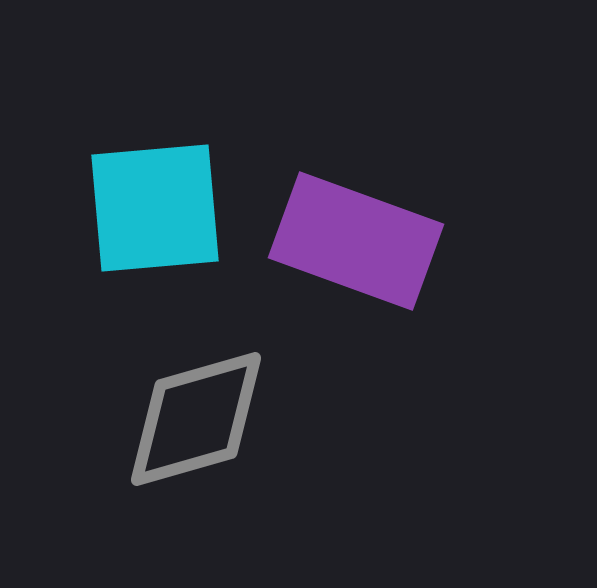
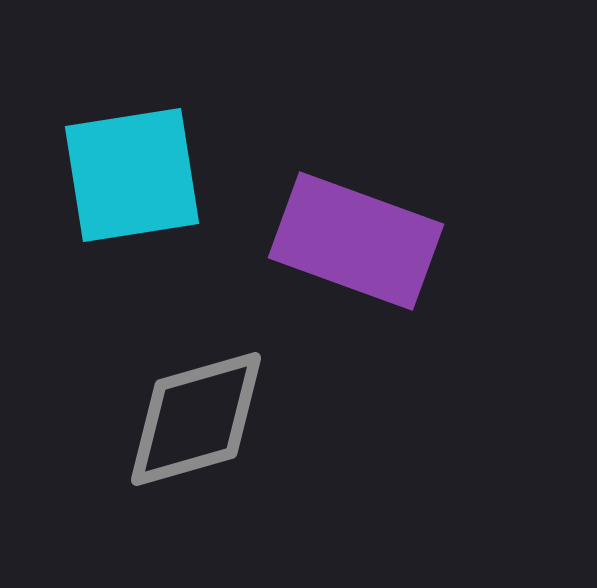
cyan square: moved 23 px left, 33 px up; rotated 4 degrees counterclockwise
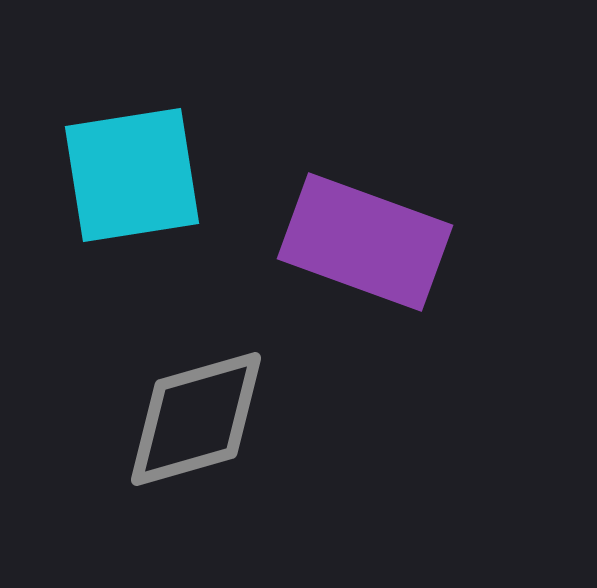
purple rectangle: moved 9 px right, 1 px down
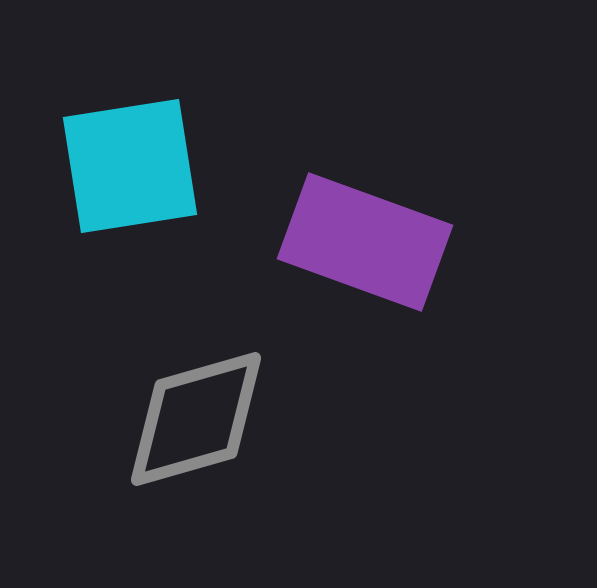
cyan square: moved 2 px left, 9 px up
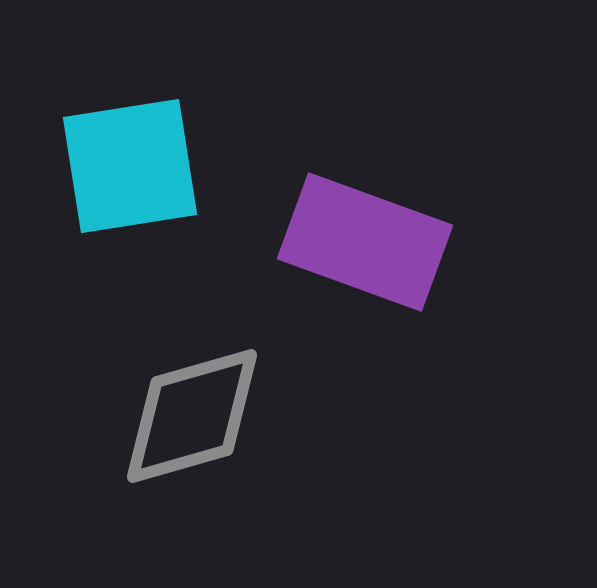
gray diamond: moved 4 px left, 3 px up
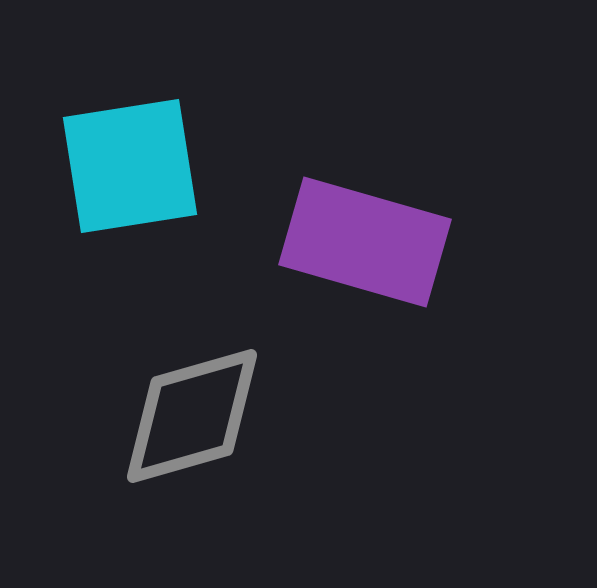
purple rectangle: rotated 4 degrees counterclockwise
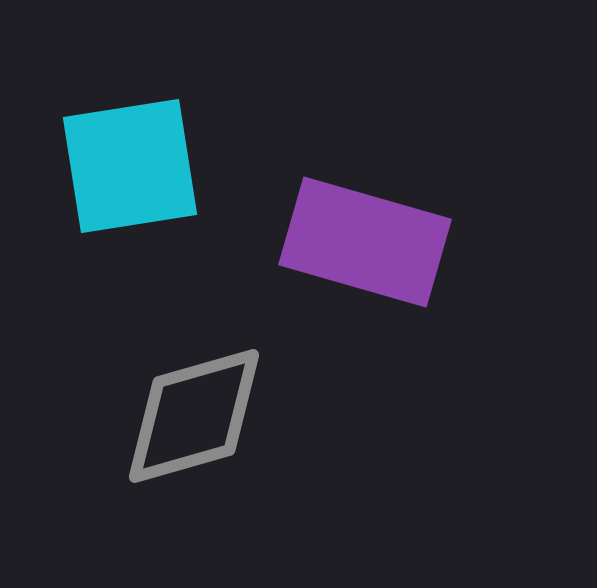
gray diamond: moved 2 px right
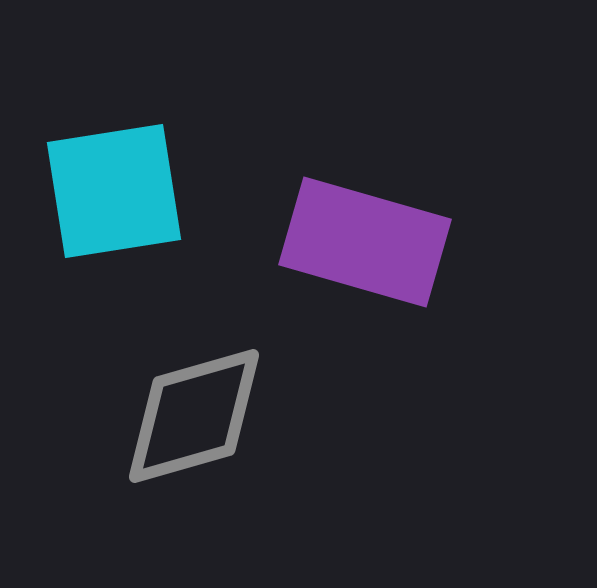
cyan square: moved 16 px left, 25 px down
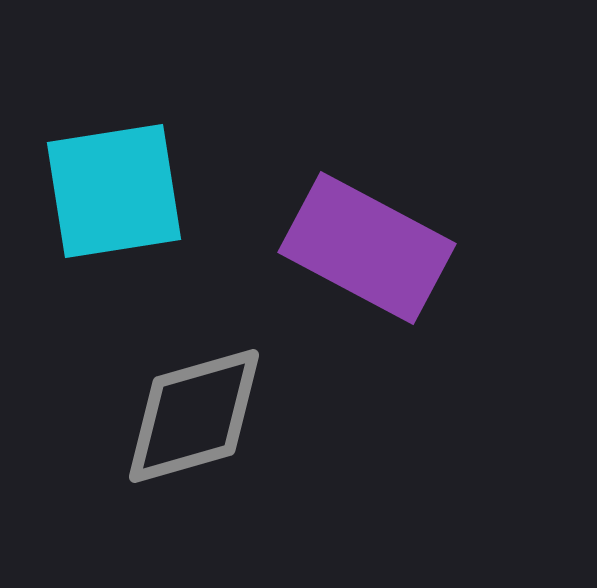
purple rectangle: moved 2 px right, 6 px down; rotated 12 degrees clockwise
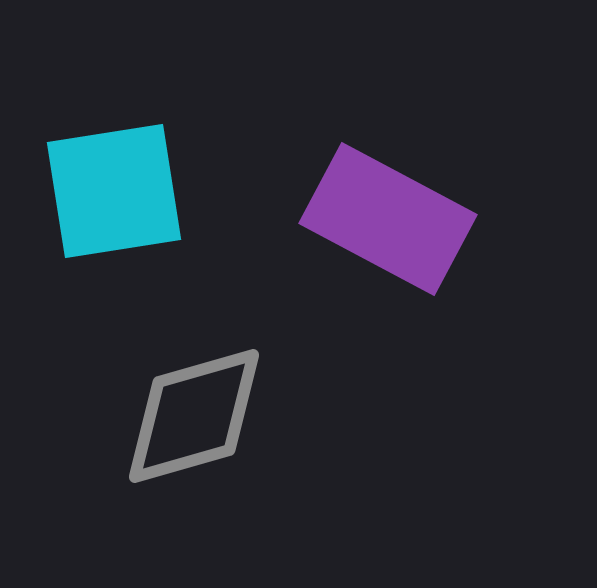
purple rectangle: moved 21 px right, 29 px up
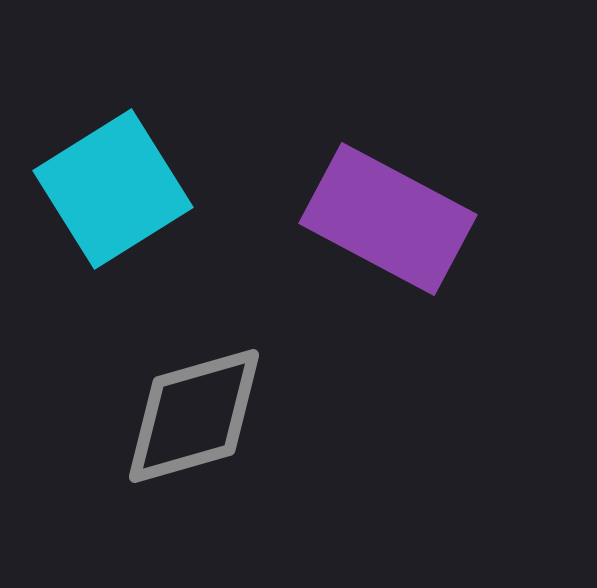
cyan square: moved 1 px left, 2 px up; rotated 23 degrees counterclockwise
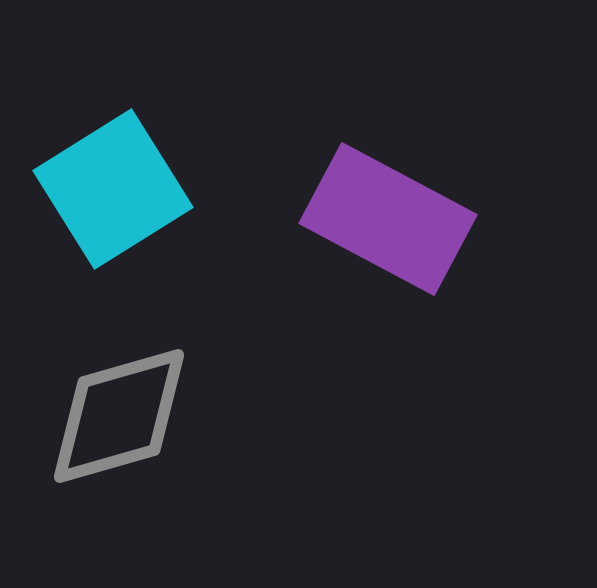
gray diamond: moved 75 px left
